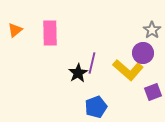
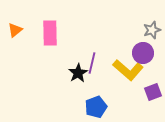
gray star: rotated 18 degrees clockwise
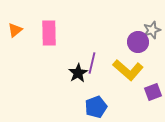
pink rectangle: moved 1 px left
purple circle: moved 5 px left, 11 px up
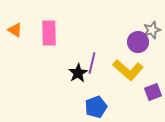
orange triangle: rotated 49 degrees counterclockwise
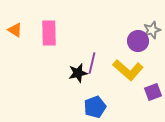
purple circle: moved 1 px up
black star: rotated 18 degrees clockwise
blue pentagon: moved 1 px left
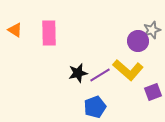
purple line: moved 8 px right, 12 px down; rotated 45 degrees clockwise
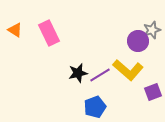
pink rectangle: rotated 25 degrees counterclockwise
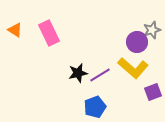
purple circle: moved 1 px left, 1 px down
yellow L-shape: moved 5 px right, 2 px up
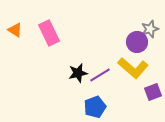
gray star: moved 2 px left, 1 px up
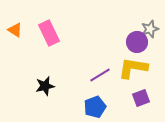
yellow L-shape: rotated 148 degrees clockwise
black star: moved 33 px left, 13 px down
purple square: moved 12 px left, 6 px down
